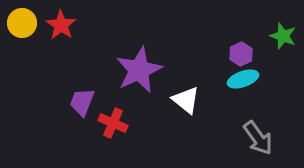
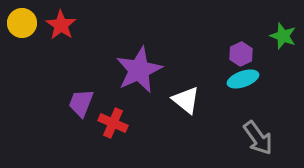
purple trapezoid: moved 1 px left, 1 px down
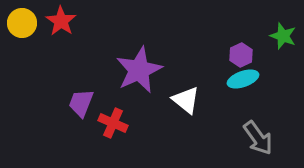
red star: moved 4 px up
purple hexagon: moved 1 px down
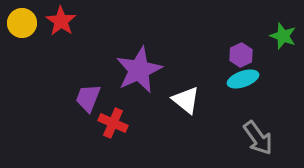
purple trapezoid: moved 7 px right, 5 px up
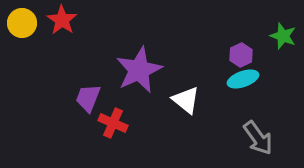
red star: moved 1 px right, 1 px up
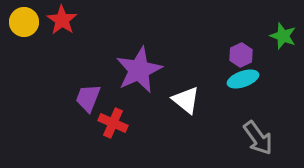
yellow circle: moved 2 px right, 1 px up
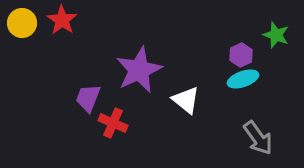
yellow circle: moved 2 px left, 1 px down
green star: moved 7 px left, 1 px up
